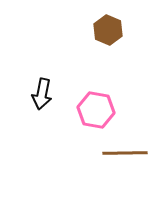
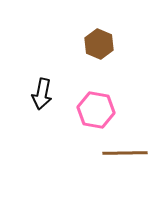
brown hexagon: moved 9 px left, 14 px down
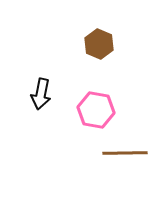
black arrow: moved 1 px left
